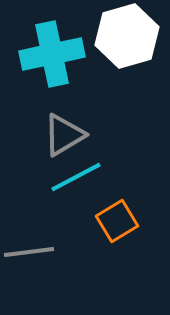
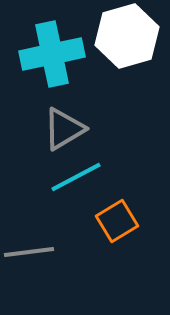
gray triangle: moved 6 px up
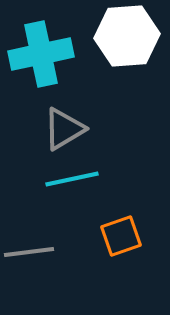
white hexagon: rotated 12 degrees clockwise
cyan cross: moved 11 px left
cyan line: moved 4 px left, 2 px down; rotated 16 degrees clockwise
orange square: moved 4 px right, 15 px down; rotated 12 degrees clockwise
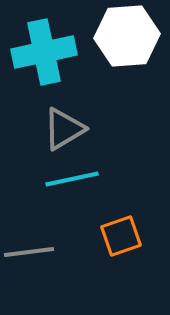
cyan cross: moved 3 px right, 2 px up
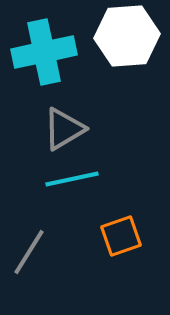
gray line: rotated 51 degrees counterclockwise
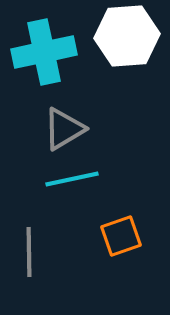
gray line: rotated 33 degrees counterclockwise
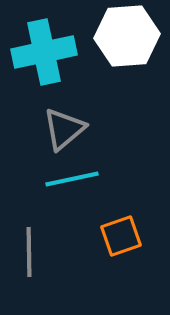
gray triangle: rotated 9 degrees counterclockwise
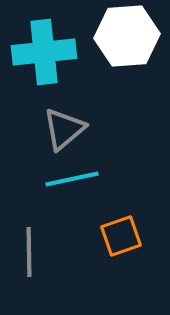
cyan cross: rotated 6 degrees clockwise
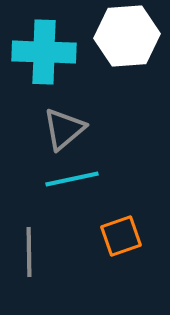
cyan cross: rotated 8 degrees clockwise
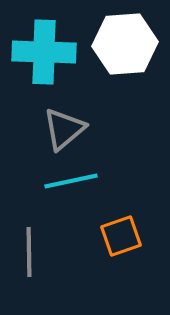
white hexagon: moved 2 px left, 8 px down
cyan line: moved 1 px left, 2 px down
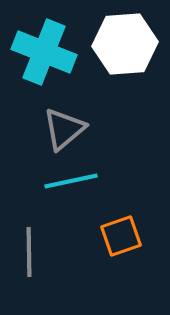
cyan cross: rotated 20 degrees clockwise
